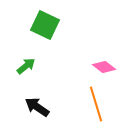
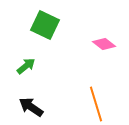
pink diamond: moved 23 px up
black arrow: moved 6 px left
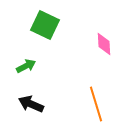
pink diamond: rotated 50 degrees clockwise
green arrow: rotated 12 degrees clockwise
black arrow: moved 3 px up; rotated 10 degrees counterclockwise
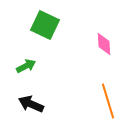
orange line: moved 12 px right, 3 px up
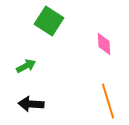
green square: moved 4 px right, 4 px up; rotated 8 degrees clockwise
black arrow: rotated 20 degrees counterclockwise
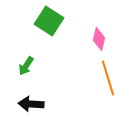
pink diamond: moved 5 px left, 5 px up; rotated 15 degrees clockwise
green arrow: rotated 150 degrees clockwise
orange line: moved 23 px up
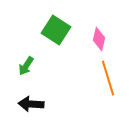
green square: moved 7 px right, 9 px down
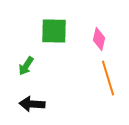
green square: moved 2 px left, 1 px down; rotated 32 degrees counterclockwise
black arrow: moved 1 px right
